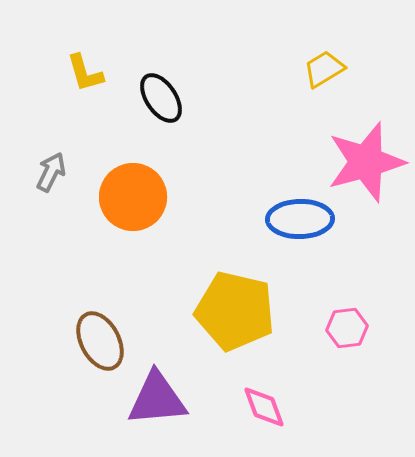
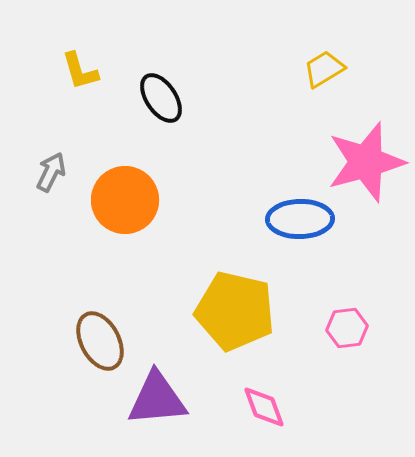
yellow L-shape: moved 5 px left, 2 px up
orange circle: moved 8 px left, 3 px down
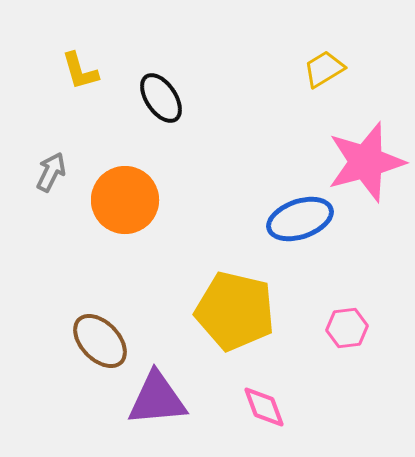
blue ellipse: rotated 18 degrees counterclockwise
brown ellipse: rotated 16 degrees counterclockwise
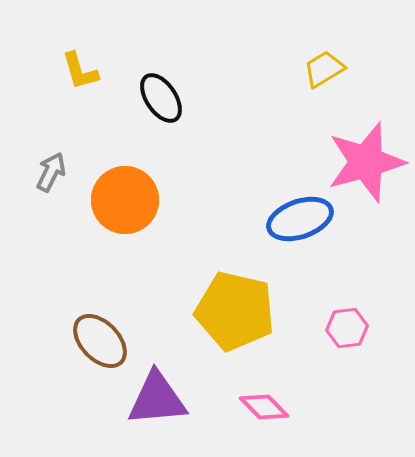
pink diamond: rotated 24 degrees counterclockwise
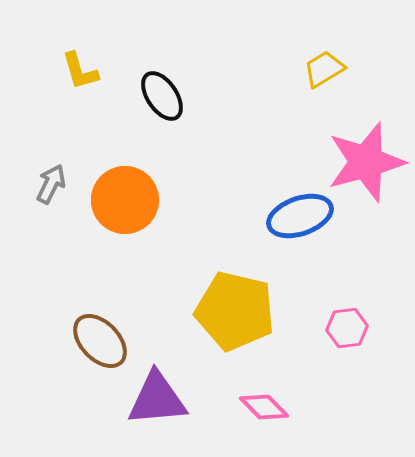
black ellipse: moved 1 px right, 2 px up
gray arrow: moved 12 px down
blue ellipse: moved 3 px up
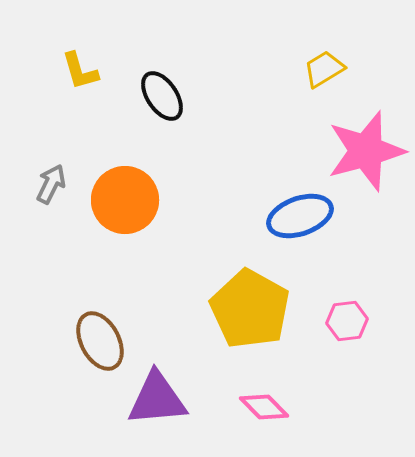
pink star: moved 11 px up
yellow pentagon: moved 15 px right, 2 px up; rotated 16 degrees clockwise
pink hexagon: moved 7 px up
brown ellipse: rotated 16 degrees clockwise
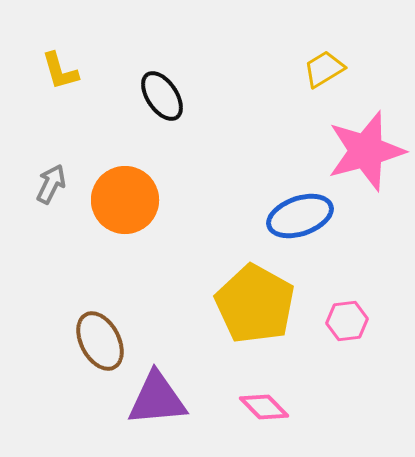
yellow L-shape: moved 20 px left
yellow pentagon: moved 5 px right, 5 px up
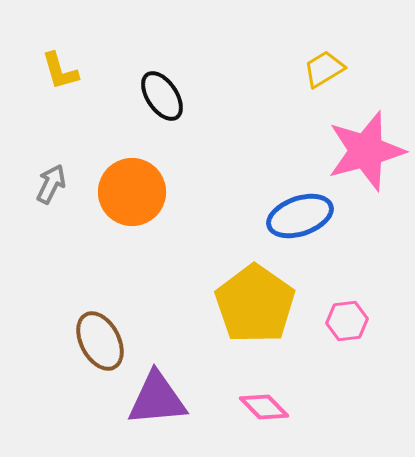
orange circle: moved 7 px right, 8 px up
yellow pentagon: rotated 6 degrees clockwise
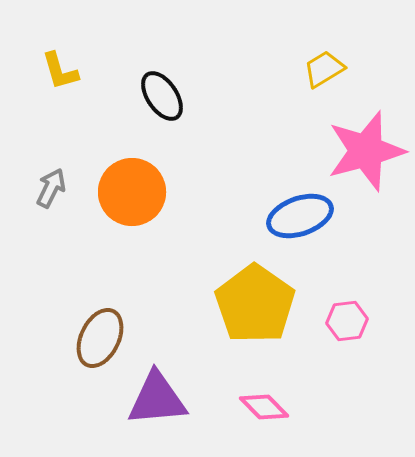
gray arrow: moved 4 px down
brown ellipse: moved 3 px up; rotated 54 degrees clockwise
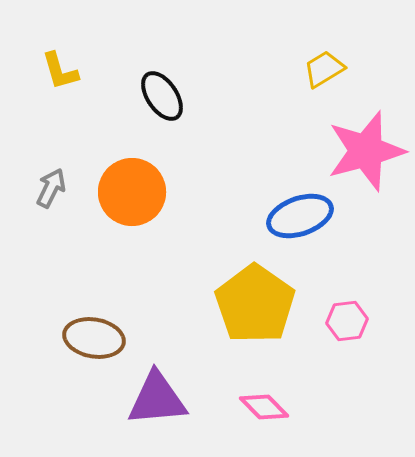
brown ellipse: moved 6 px left; rotated 74 degrees clockwise
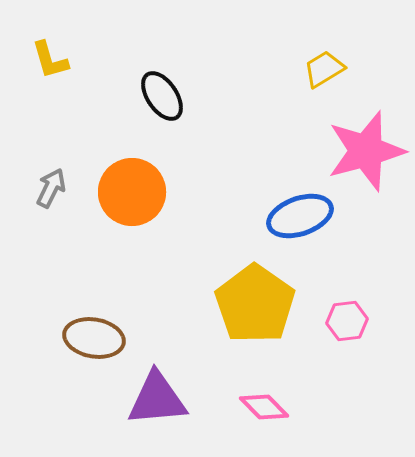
yellow L-shape: moved 10 px left, 11 px up
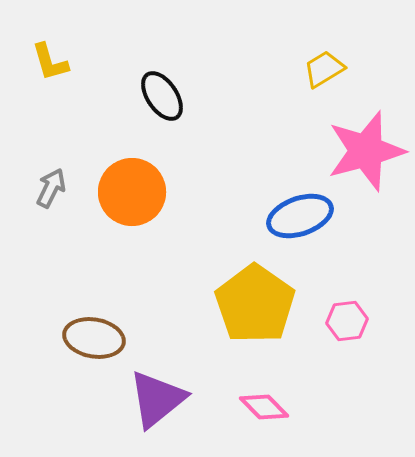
yellow L-shape: moved 2 px down
purple triangle: rotated 34 degrees counterclockwise
